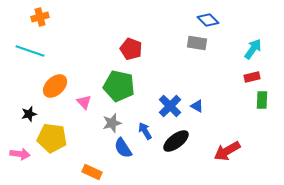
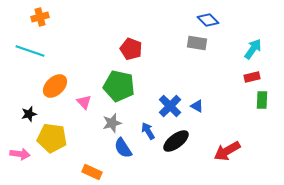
blue arrow: moved 3 px right
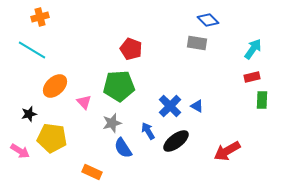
cyan line: moved 2 px right, 1 px up; rotated 12 degrees clockwise
green pentagon: rotated 16 degrees counterclockwise
pink arrow: moved 3 px up; rotated 24 degrees clockwise
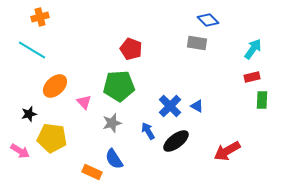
blue semicircle: moved 9 px left, 11 px down
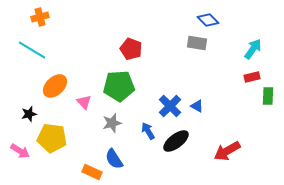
green rectangle: moved 6 px right, 4 px up
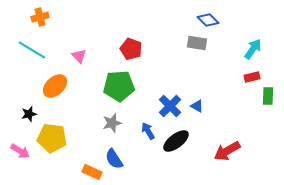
pink triangle: moved 5 px left, 46 px up
